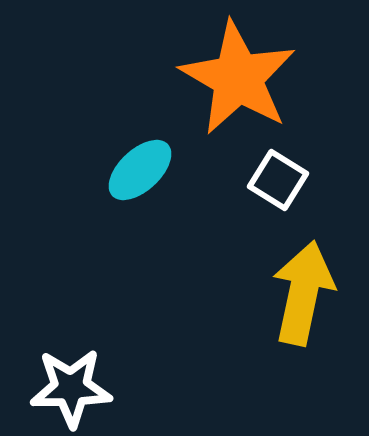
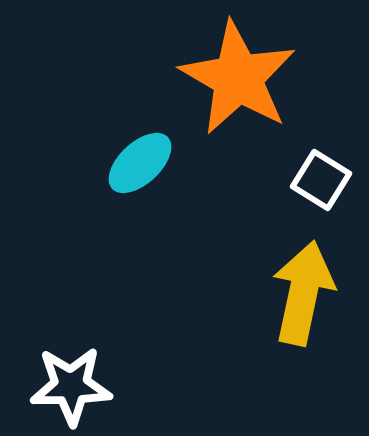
cyan ellipse: moved 7 px up
white square: moved 43 px right
white star: moved 2 px up
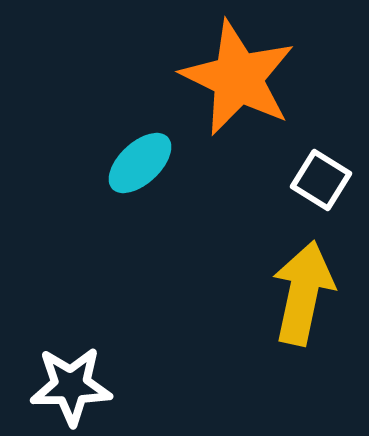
orange star: rotated 4 degrees counterclockwise
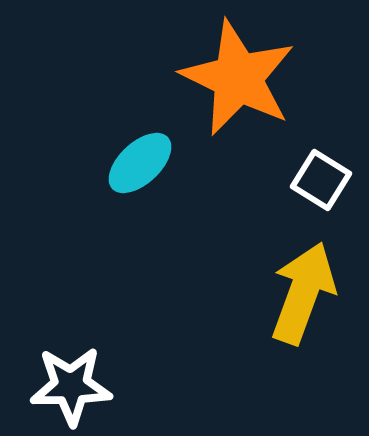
yellow arrow: rotated 8 degrees clockwise
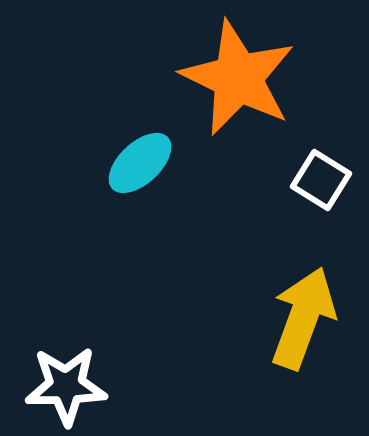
yellow arrow: moved 25 px down
white star: moved 5 px left
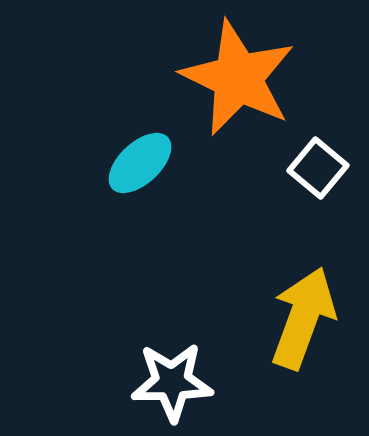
white square: moved 3 px left, 12 px up; rotated 8 degrees clockwise
white star: moved 106 px right, 4 px up
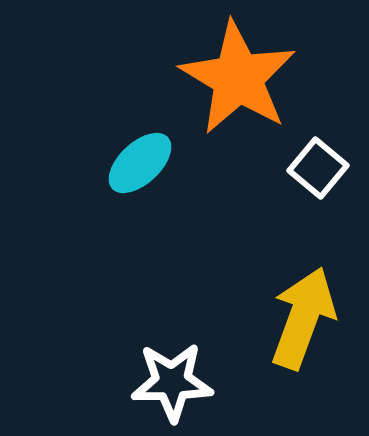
orange star: rotated 5 degrees clockwise
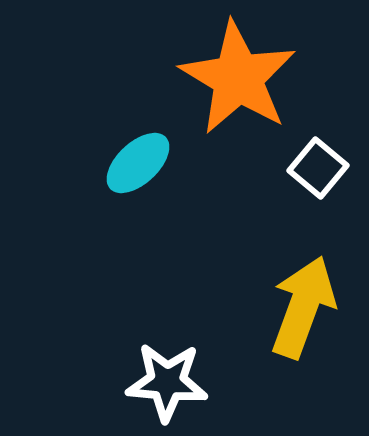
cyan ellipse: moved 2 px left
yellow arrow: moved 11 px up
white star: moved 5 px left; rotated 6 degrees clockwise
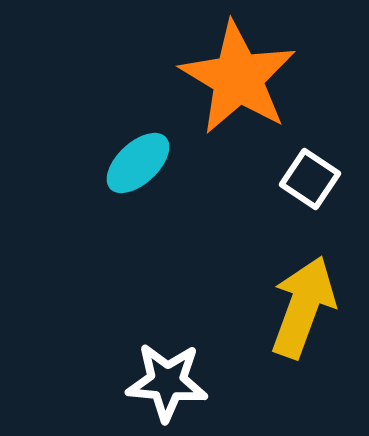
white square: moved 8 px left, 11 px down; rotated 6 degrees counterclockwise
